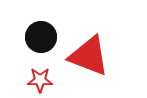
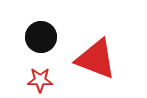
red triangle: moved 7 px right, 3 px down
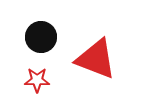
red star: moved 3 px left
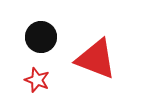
red star: rotated 20 degrees clockwise
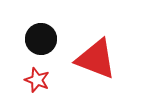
black circle: moved 2 px down
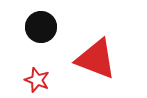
black circle: moved 12 px up
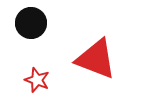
black circle: moved 10 px left, 4 px up
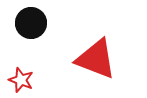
red star: moved 16 px left
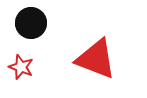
red star: moved 13 px up
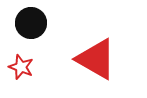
red triangle: rotated 9 degrees clockwise
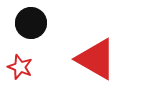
red star: moved 1 px left
